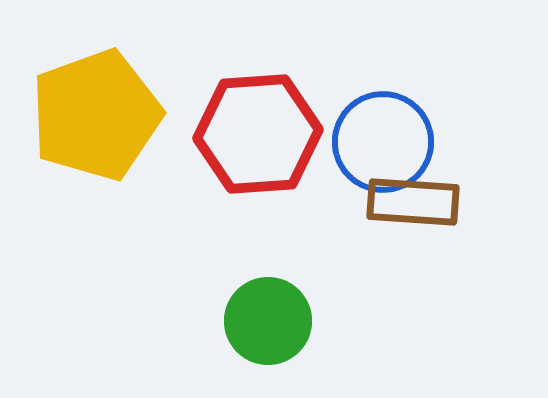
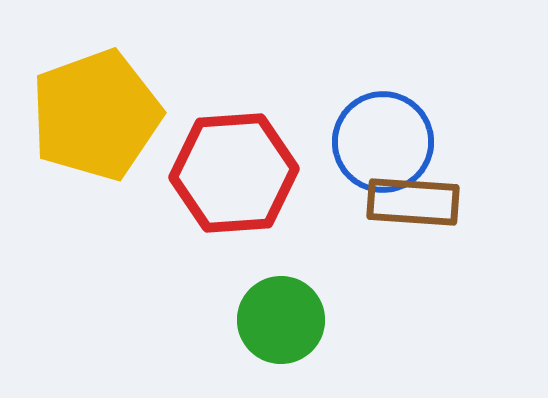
red hexagon: moved 24 px left, 39 px down
green circle: moved 13 px right, 1 px up
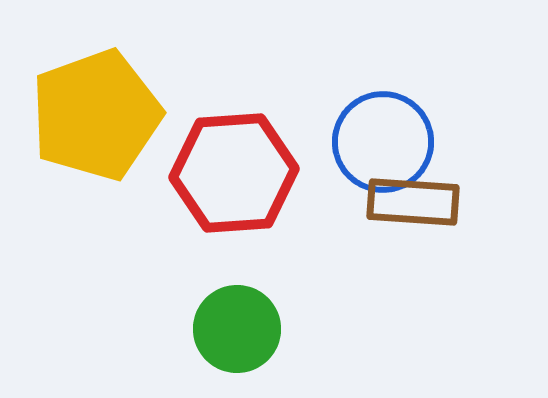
green circle: moved 44 px left, 9 px down
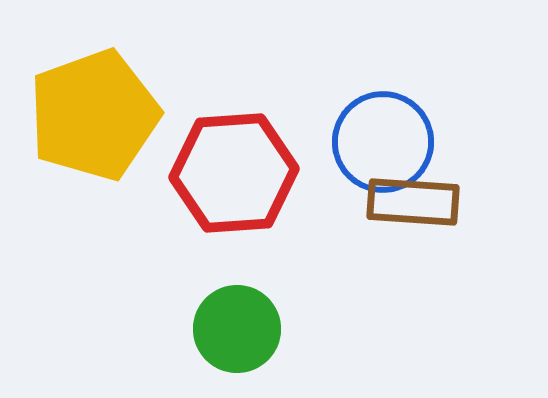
yellow pentagon: moved 2 px left
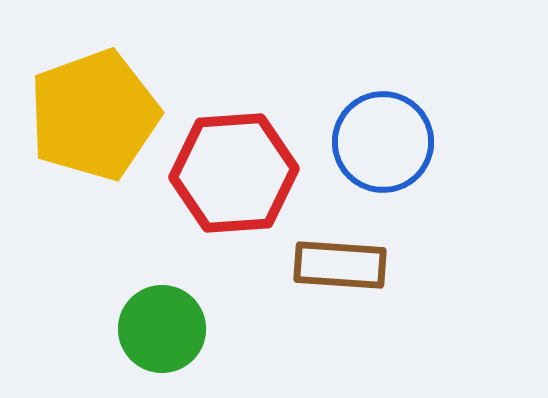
brown rectangle: moved 73 px left, 63 px down
green circle: moved 75 px left
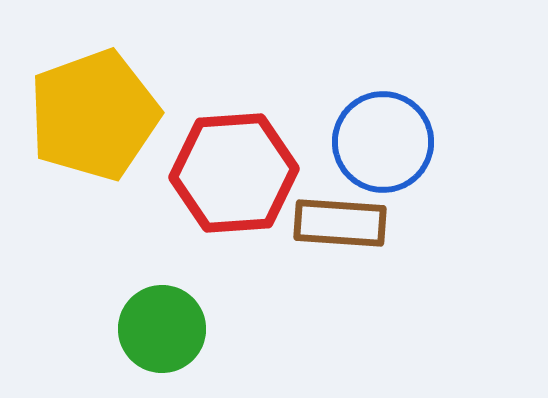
brown rectangle: moved 42 px up
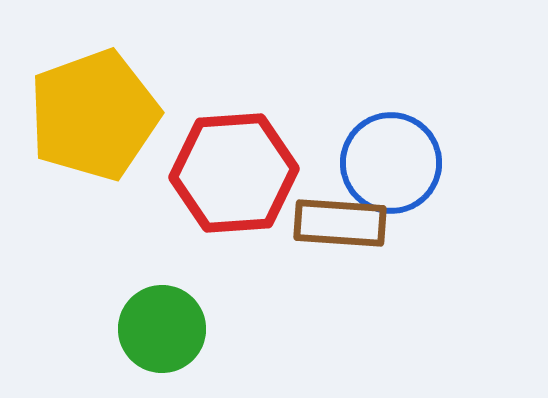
blue circle: moved 8 px right, 21 px down
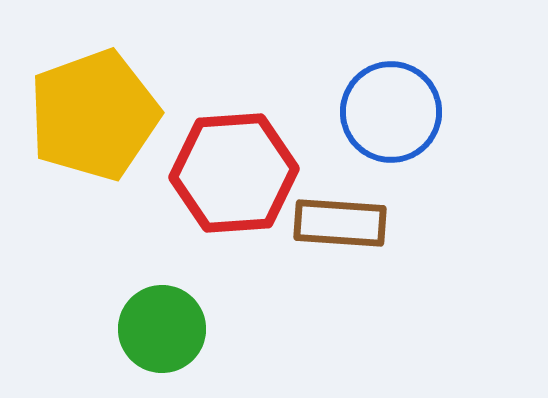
blue circle: moved 51 px up
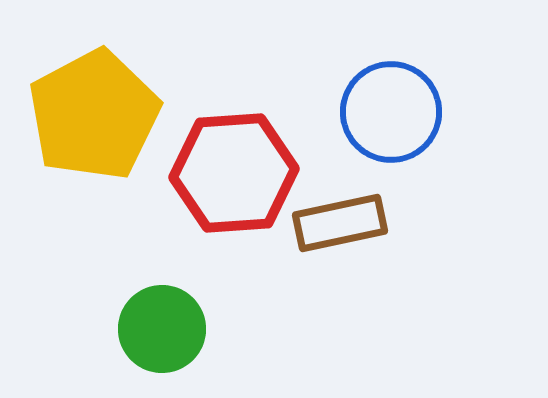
yellow pentagon: rotated 8 degrees counterclockwise
brown rectangle: rotated 16 degrees counterclockwise
